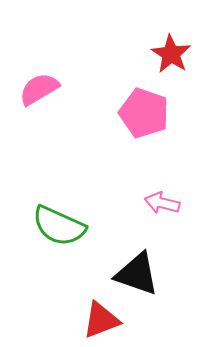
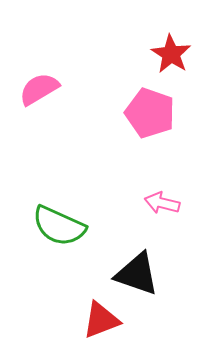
pink pentagon: moved 6 px right
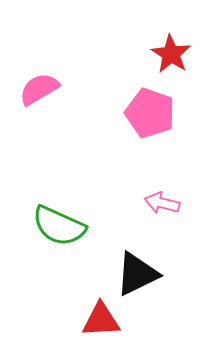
black triangle: rotated 45 degrees counterclockwise
red triangle: rotated 18 degrees clockwise
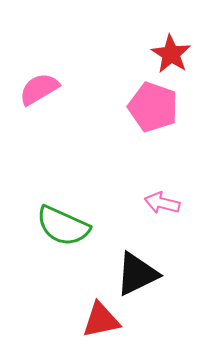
pink pentagon: moved 3 px right, 6 px up
green semicircle: moved 4 px right
red triangle: rotated 9 degrees counterclockwise
